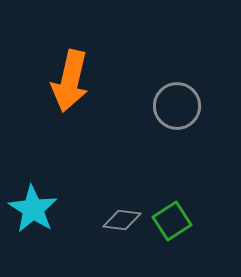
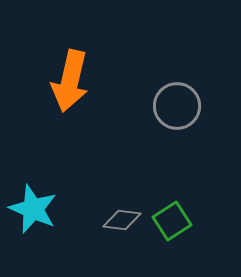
cyan star: rotated 9 degrees counterclockwise
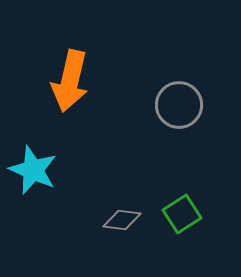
gray circle: moved 2 px right, 1 px up
cyan star: moved 39 px up
green square: moved 10 px right, 7 px up
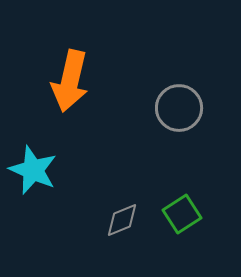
gray circle: moved 3 px down
gray diamond: rotated 30 degrees counterclockwise
